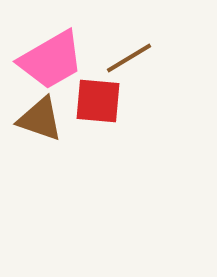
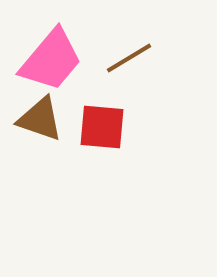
pink trapezoid: rotated 20 degrees counterclockwise
red square: moved 4 px right, 26 px down
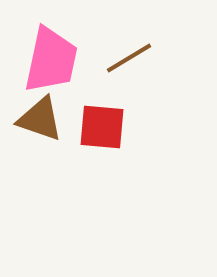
pink trapezoid: rotated 28 degrees counterclockwise
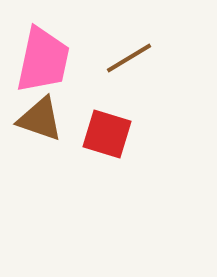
pink trapezoid: moved 8 px left
red square: moved 5 px right, 7 px down; rotated 12 degrees clockwise
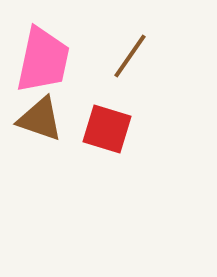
brown line: moved 1 px right, 2 px up; rotated 24 degrees counterclockwise
red square: moved 5 px up
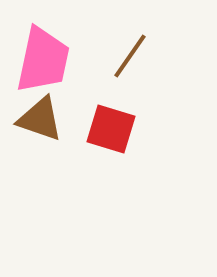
red square: moved 4 px right
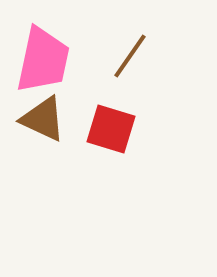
brown triangle: moved 3 px right; rotated 6 degrees clockwise
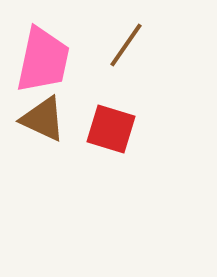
brown line: moved 4 px left, 11 px up
